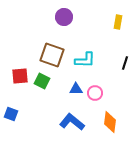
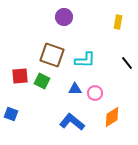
black line: moved 2 px right; rotated 56 degrees counterclockwise
blue triangle: moved 1 px left
orange diamond: moved 2 px right, 5 px up; rotated 50 degrees clockwise
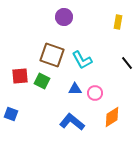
cyan L-shape: moved 3 px left; rotated 60 degrees clockwise
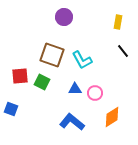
black line: moved 4 px left, 12 px up
green square: moved 1 px down
blue square: moved 5 px up
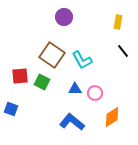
brown square: rotated 15 degrees clockwise
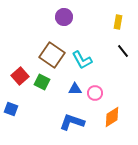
red square: rotated 36 degrees counterclockwise
blue L-shape: rotated 20 degrees counterclockwise
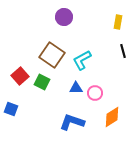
black line: rotated 24 degrees clockwise
cyan L-shape: rotated 90 degrees clockwise
blue triangle: moved 1 px right, 1 px up
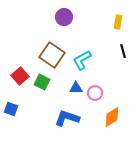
blue L-shape: moved 5 px left, 4 px up
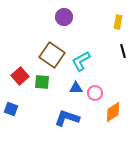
cyan L-shape: moved 1 px left, 1 px down
green square: rotated 21 degrees counterclockwise
orange diamond: moved 1 px right, 5 px up
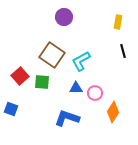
orange diamond: rotated 25 degrees counterclockwise
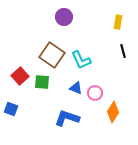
cyan L-shape: moved 1 px up; rotated 85 degrees counterclockwise
blue triangle: rotated 24 degrees clockwise
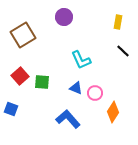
black line: rotated 32 degrees counterclockwise
brown square: moved 29 px left, 20 px up; rotated 25 degrees clockwise
blue L-shape: moved 1 px right, 1 px down; rotated 30 degrees clockwise
